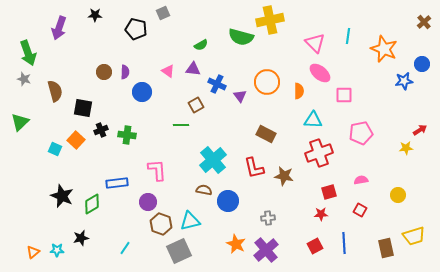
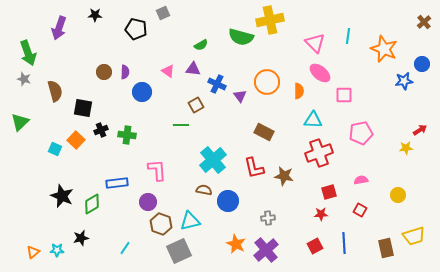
brown rectangle at (266, 134): moved 2 px left, 2 px up
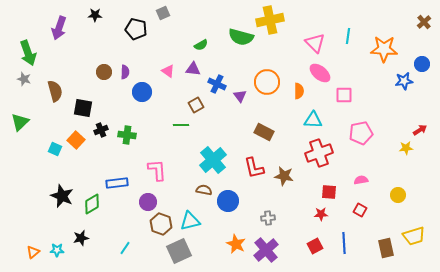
orange star at (384, 49): rotated 20 degrees counterclockwise
red square at (329, 192): rotated 21 degrees clockwise
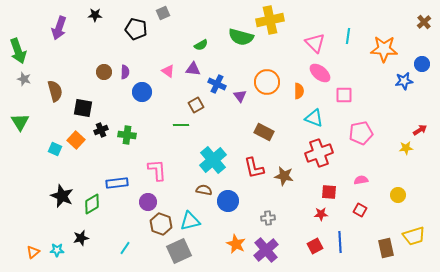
green arrow at (28, 53): moved 10 px left, 2 px up
cyan triangle at (313, 120): moved 1 px right, 2 px up; rotated 18 degrees clockwise
green triangle at (20, 122): rotated 18 degrees counterclockwise
blue line at (344, 243): moved 4 px left, 1 px up
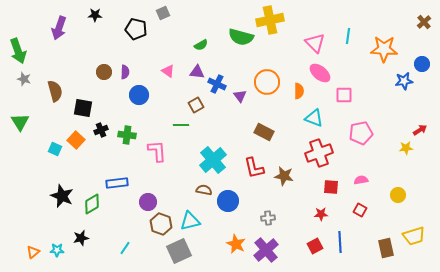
purple triangle at (193, 69): moved 4 px right, 3 px down
blue circle at (142, 92): moved 3 px left, 3 px down
pink L-shape at (157, 170): moved 19 px up
red square at (329, 192): moved 2 px right, 5 px up
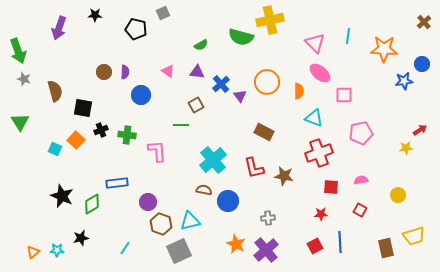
blue cross at (217, 84): moved 4 px right; rotated 24 degrees clockwise
blue circle at (139, 95): moved 2 px right
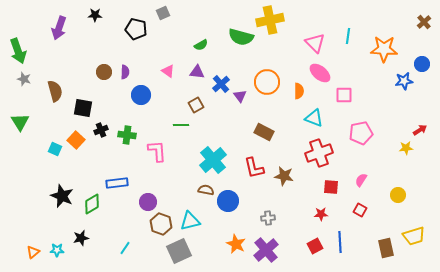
pink semicircle at (361, 180): rotated 48 degrees counterclockwise
brown semicircle at (204, 190): moved 2 px right
